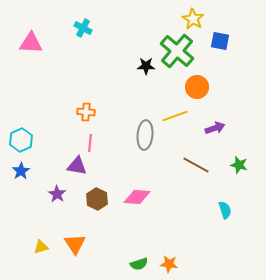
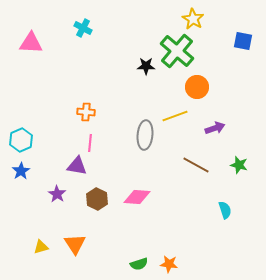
blue square: moved 23 px right
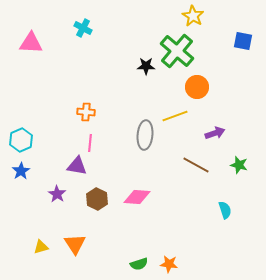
yellow star: moved 3 px up
purple arrow: moved 5 px down
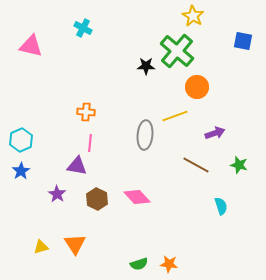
pink triangle: moved 3 px down; rotated 10 degrees clockwise
pink diamond: rotated 44 degrees clockwise
cyan semicircle: moved 4 px left, 4 px up
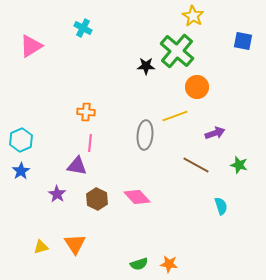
pink triangle: rotated 45 degrees counterclockwise
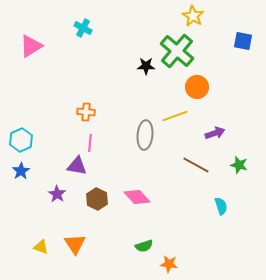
yellow triangle: rotated 35 degrees clockwise
green semicircle: moved 5 px right, 18 px up
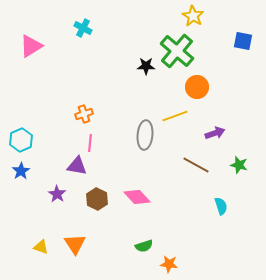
orange cross: moved 2 px left, 2 px down; rotated 24 degrees counterclockwise
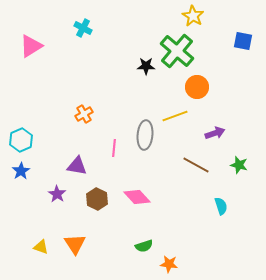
orange cross: rotated 12 degrees counterclockwise
pink line: moved 24 px right, 5 px down
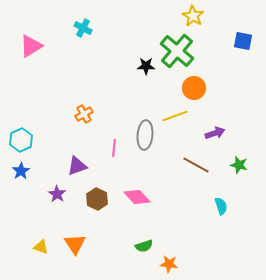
orange circle: moved 3 px left, 1 px down
purple triangle: rotated 30 degrees counterclockwise
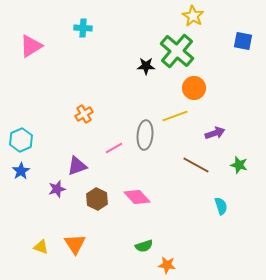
cyan cross: rotated 24 degrees counterclockwise
pink line: rotated 54 degrees clockwise
purple star: moved 5 px up; rotated 24 degrees clockwise
orange star: moved 2 px left, 1 px down
